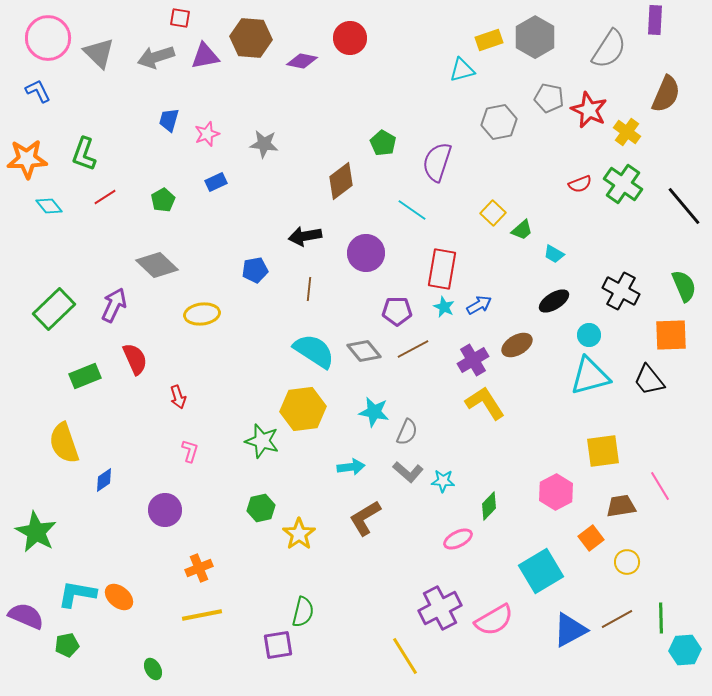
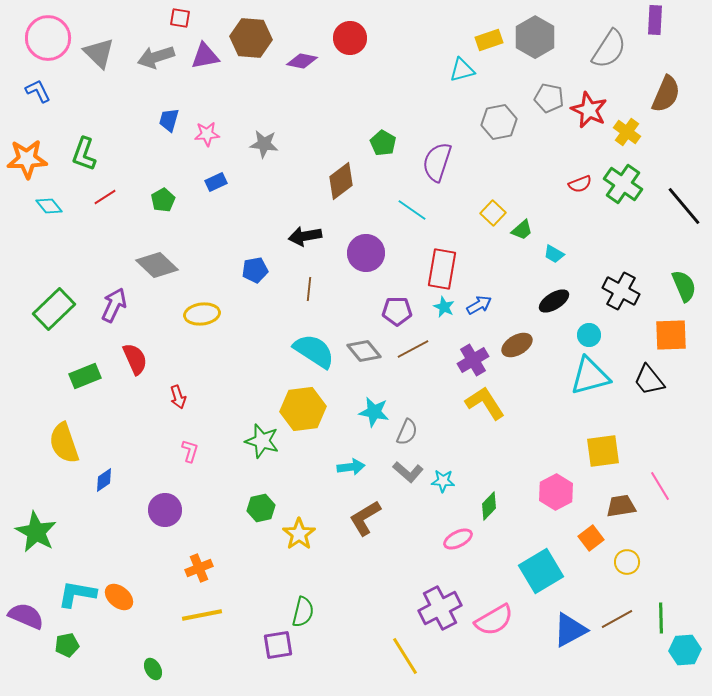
pink star at (207, 134): rotated 15 degrees clockwise
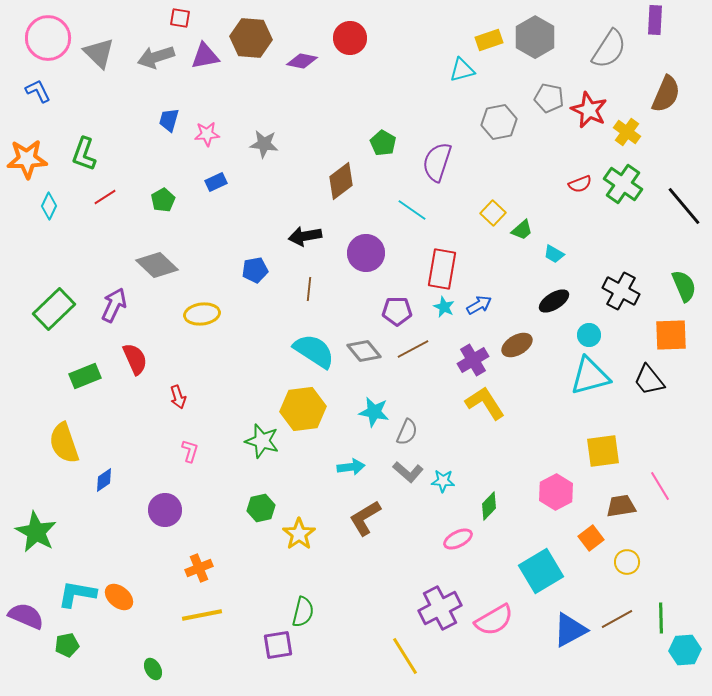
cyan diamond at (49, 206): rotated 64 degrees clockwise
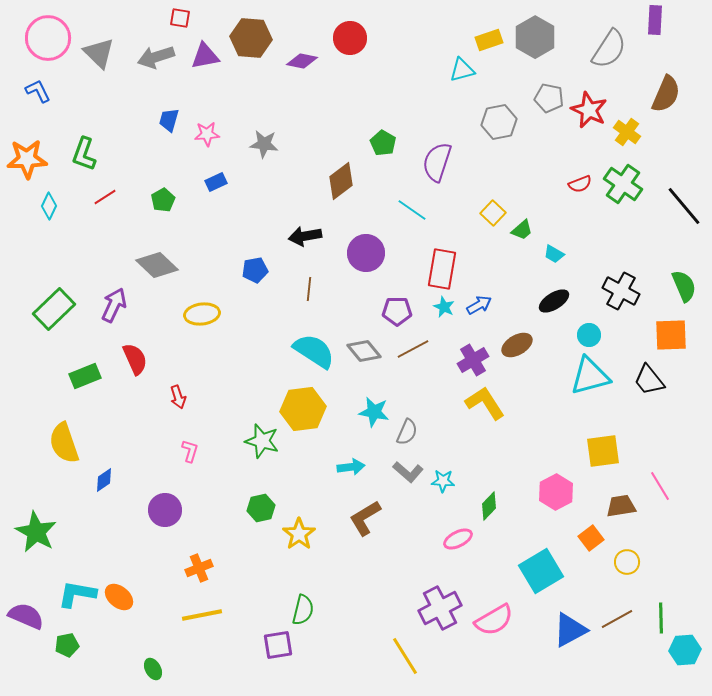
green semicircle at (303, 612): moved 2 px up
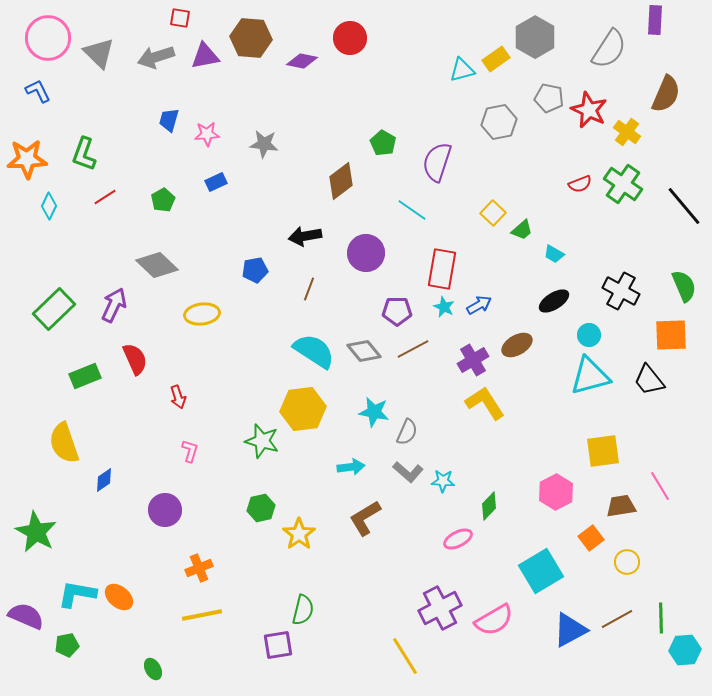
yellow rectangle at (489, 40): moved 7 px right, 19 px down; rotated 16 degrees counterclockwise
brown line at (309, 289): rotated 15 degrees clockwise
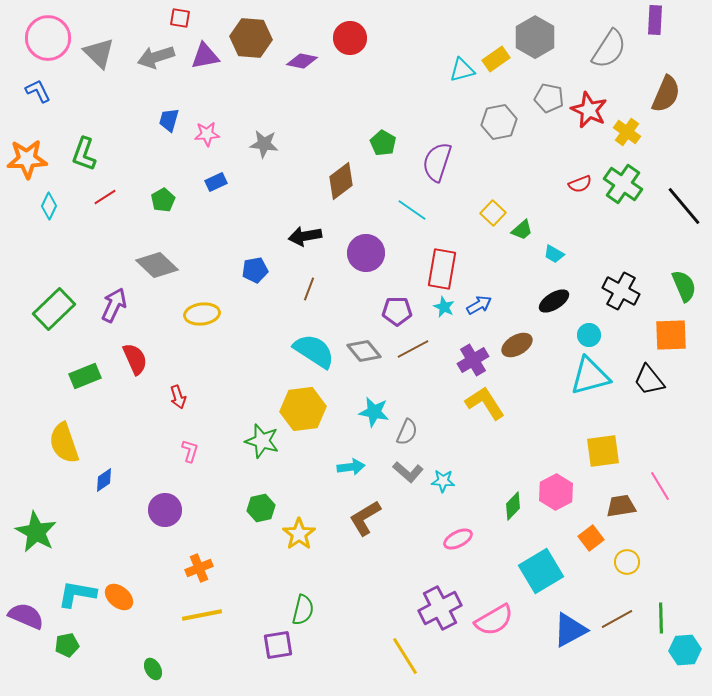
green diamond at (489, 506): moved 24 px right
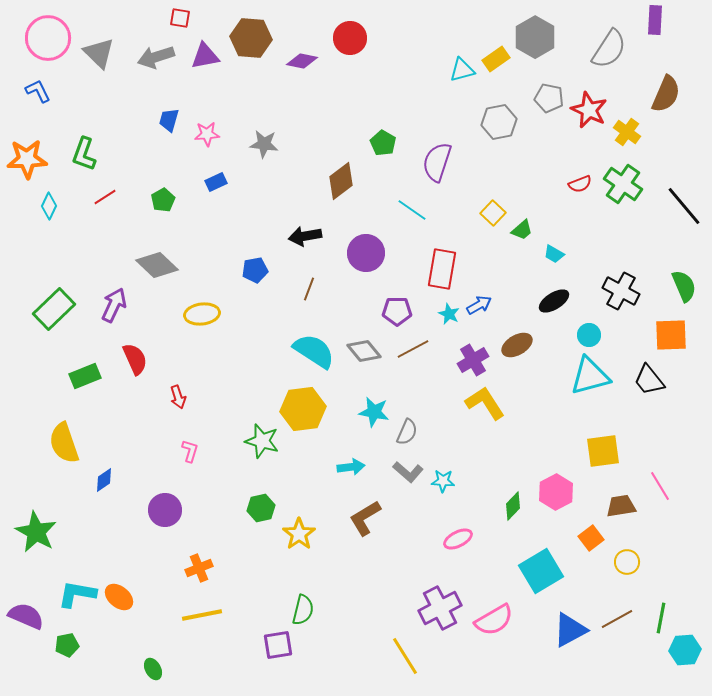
cyan star at (444, 307): moved 5 px right, 7 px down
green line at (661, 618): rotated 12 degrees clockwise
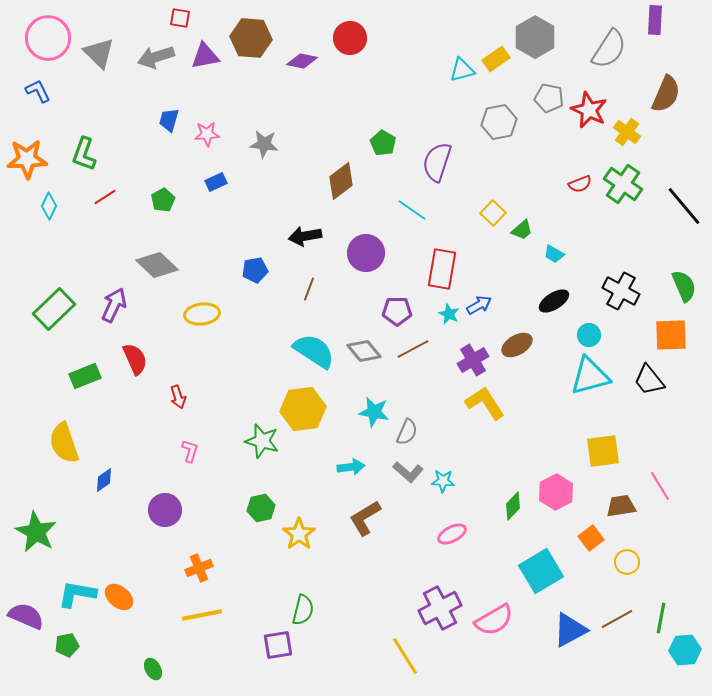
pink ellipse at (458, 539): moved 6 px left, 5 px up
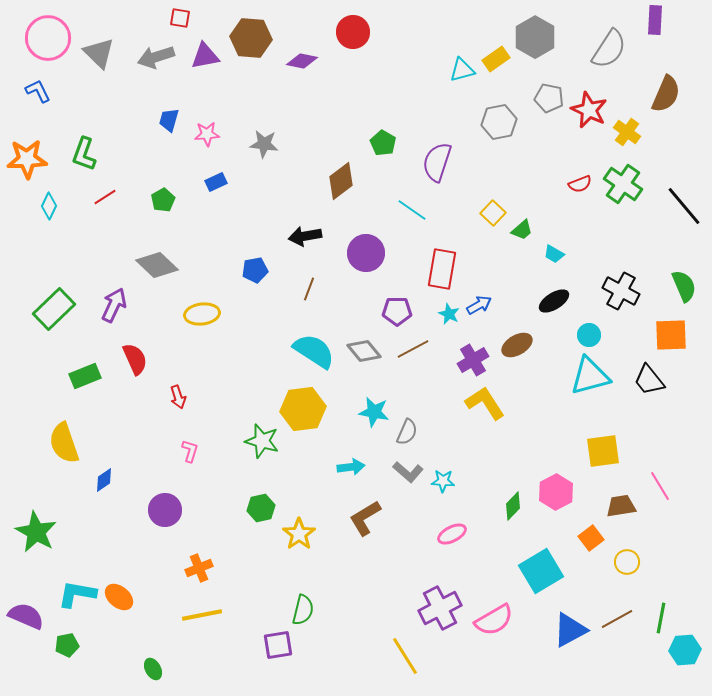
red circle at (350, 38): moved 3 px right, 6 px up
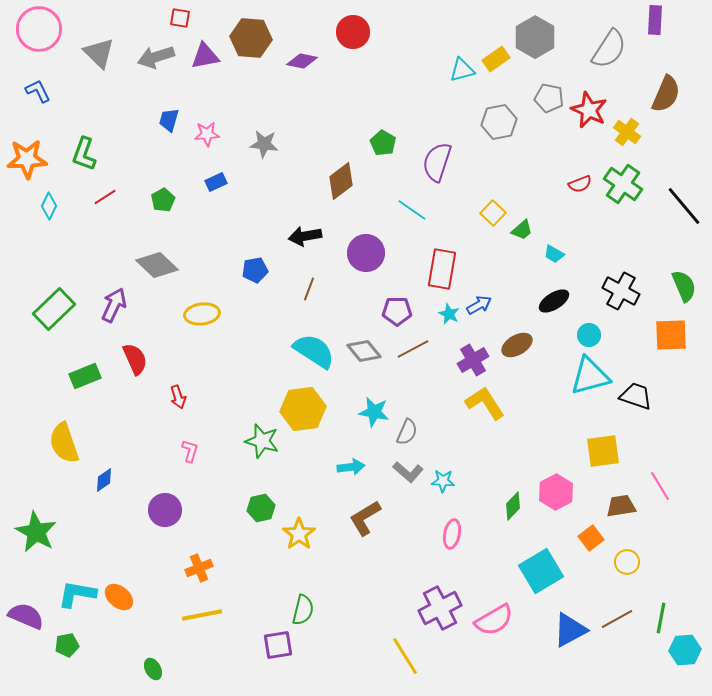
pink circle at (48, 38): moved 9 px left, 9 px up
black trapezoid at (649, 380): moved 13 px left, 16 px down; rotated 148 degrees clockwise
pink ellipse at (452, 534): rotated 52 degrees counterclockwise
